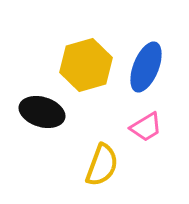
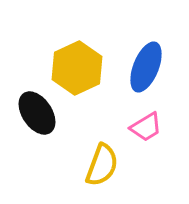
yellow hexagon: moved 9 px left, 3 px down; rotated 9 degrees counterclockwise
black ellipse: moved 5 px left, 1 px down; rotated 39 degrees clockwise
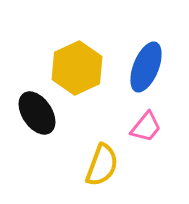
pink trapezoid: rotated 20 degrees counterclockwise
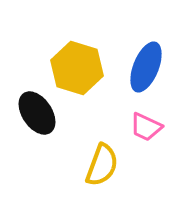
yellow hexagon: rotated 18 degrees counterclockwise
pink trapezoid: rotated 76 degrees clockwise
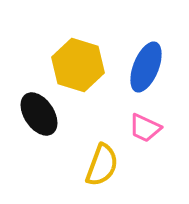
yellow hexagon: moved 1 px right, 3 px up
black ellipse: moved 2 px right, 1 px down
pink trapezoid: moved 1 px left, 1 px down
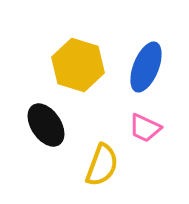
black ellipse: moved 7 px right, 11 px down
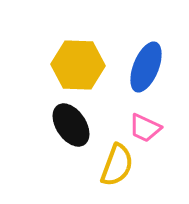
yellow hexagon: rotated 15 degrees counterclockwise
black ellipse: moved 25 px right
yellow semicircle: moved 15 px right
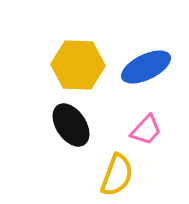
blue ellipse: rotated 42 degrees clockwise
pink trapezoid: moved 1 px right, 2 px down; rotated 72 degrees counterclockwise
yellow semicircle: moved 10 px down
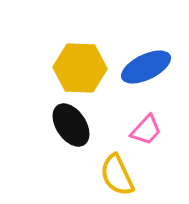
yellow hexagon: moved 2 px right, 3 px down
yellow semicircle: rotated 135 degrees clockwise
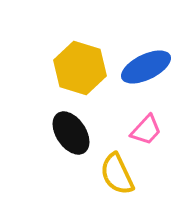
yellow hexagon: rotated 15 degrees clockwise
black ellipse: moved 8 px down
yellow semicircle: moved 1 px up
